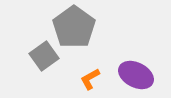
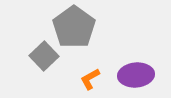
gray square: rotated 8 degrees counterclockwise
purple ellipse: rotated 32 degrees counterclockwise
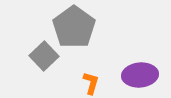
purple ellipse: moved 4 px right
orange L-shape: moved 1 px right, 4 px down; rotated 135 degrees clockwise
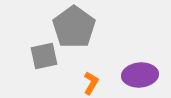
gray square: rotated 32 degrees clockwise
orange L-shape: rotated 15 degrees clockwise
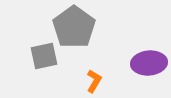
purple ellipse: moved 9 px right, 12 px up
orange L-shape: moved 3 px right, 2 px up
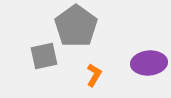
gray pentagon: moved 2 px right, 1 px up
orange L-shape: moved 6 px up
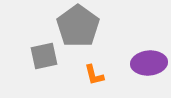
gray pentagon: moved 2 px right
orange L-shape: rotated 135 degrees clockwise
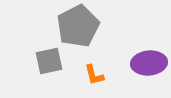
gray pentagon: rotated 9 degrees clockwise
gray square: moved 5 px right, 5 px down
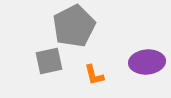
gray pentagon: moved 4 px left
purple ellipse: moved 2 px left, 1 px up
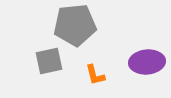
gray pentagon: moved 1 px right, 1 px up; rotated 21 degrees clockwise
orange L-shape: moved 1 px right
